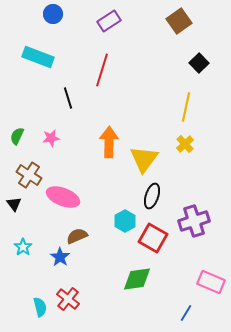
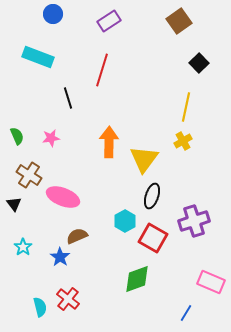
green semicircle: rotated 132 degrees clockwise
yellow cross: moved 2 px left, 3 px up; rotated 12 degrees clockwise
green diamond: rotated 12 degrees counterclockwise
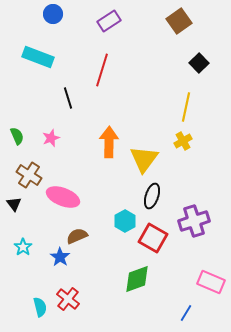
pink star: rotated 12 degrees counterclockwise
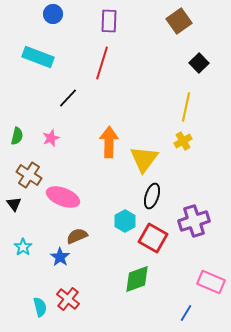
purple rectangle: rotated 55 degrees counterclockwise
red line: moved 7 px up
black line: rotated 60 degrees clockwise
green semicircle: rotated 36 degrees clockwise
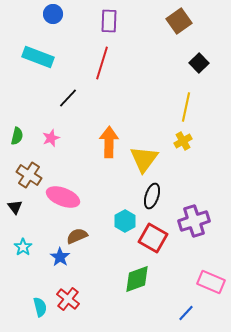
black triangle: moved 1 px right, 3 px down
blue line: rotated 12 degrees clockwise
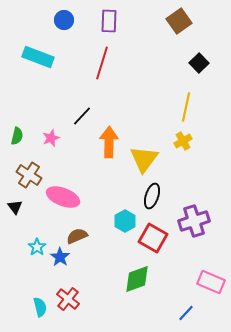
blue circle: moved 11 px right, 6 px down
black line: moved 14 px right, 18 px down
cyan star: moved 14 px right
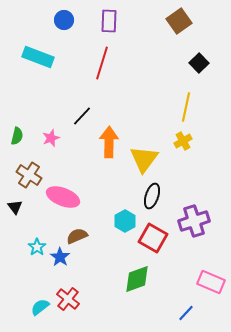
cyan semicircle: rotated 114 degrees counterclockwise
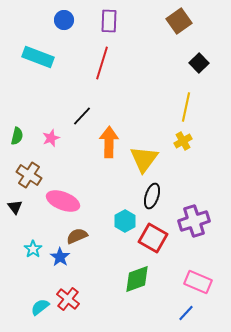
pink ellipse: moved 4 px down
cyan star: moved 4 px left, 2 px down
pink rectangle: moved 13 px left
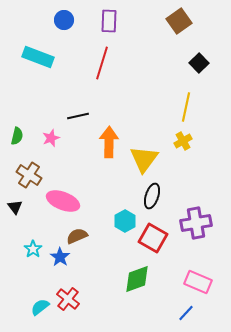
black line: moved 4 px left; rotated 35 degrees clockwise
purple cross: moved 2 px right, 2 px down; rotated 8 degrees clockwise
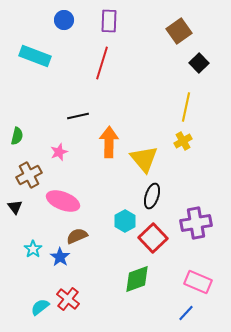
brown square: moved 10 px down
cyan rectangle: moved 3 px left, 1 px up
pink star: moved 8 px right, 14 px down
yellow triangle: rotated 16 degrees counterclockwise
brown cross: rotated 30 degrees clockwise
red square: rotated 16 degrees clockwise
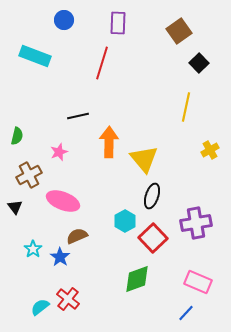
purple rectangle: moved 9 px right, 2 px down
yellow cross: moved 27 px right, 9 px down
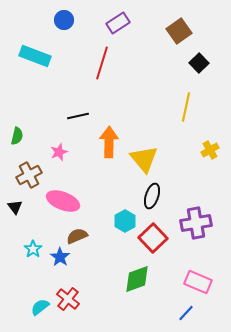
purple rectangle: rotated 55 degrees clockwise
